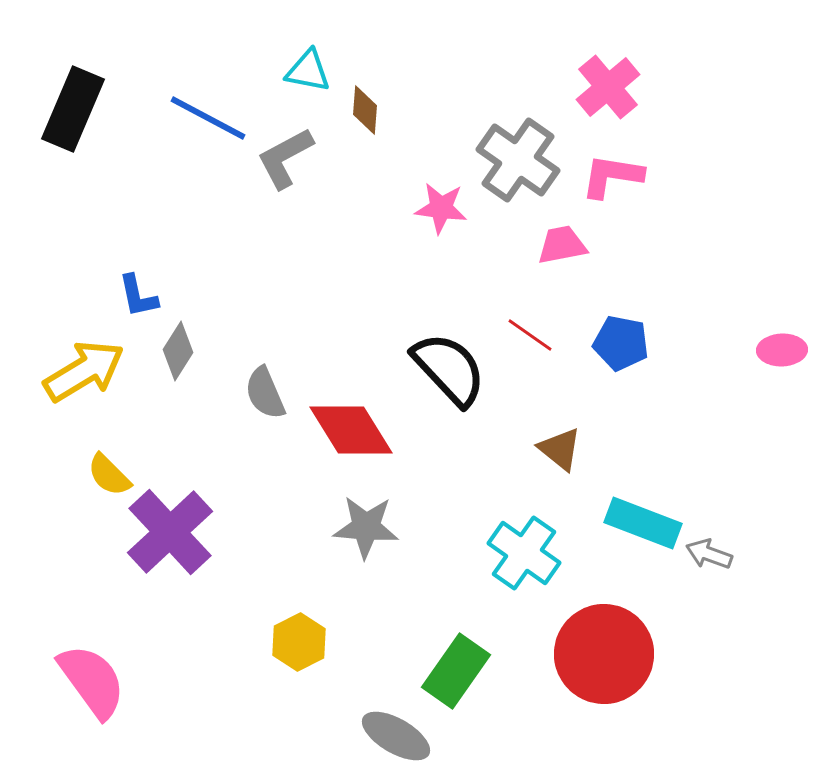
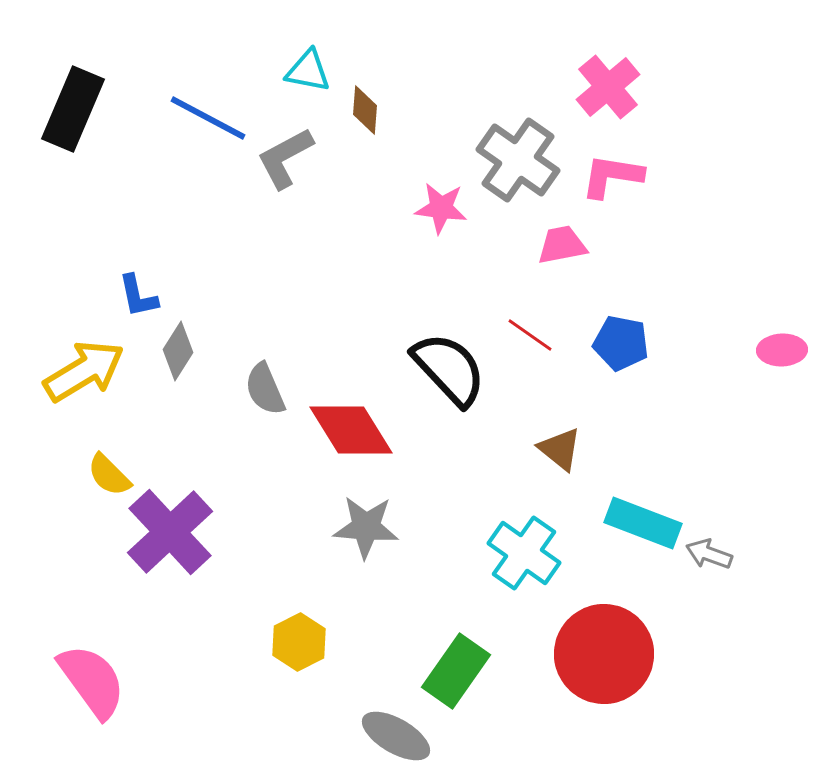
gray semicircle: moved 4 px up
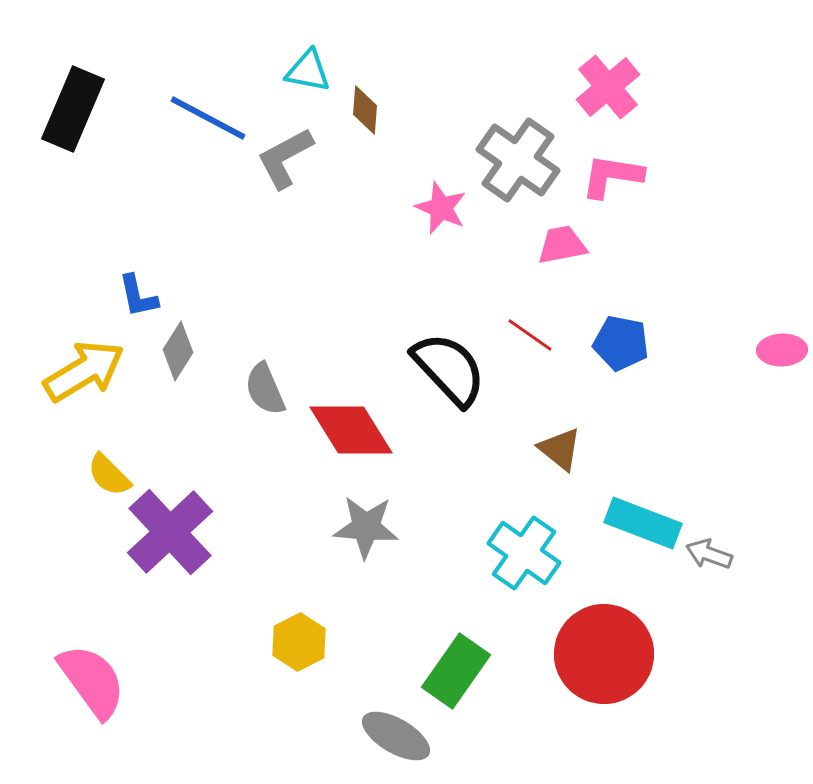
pink star: rotated 16 degrees clockwise
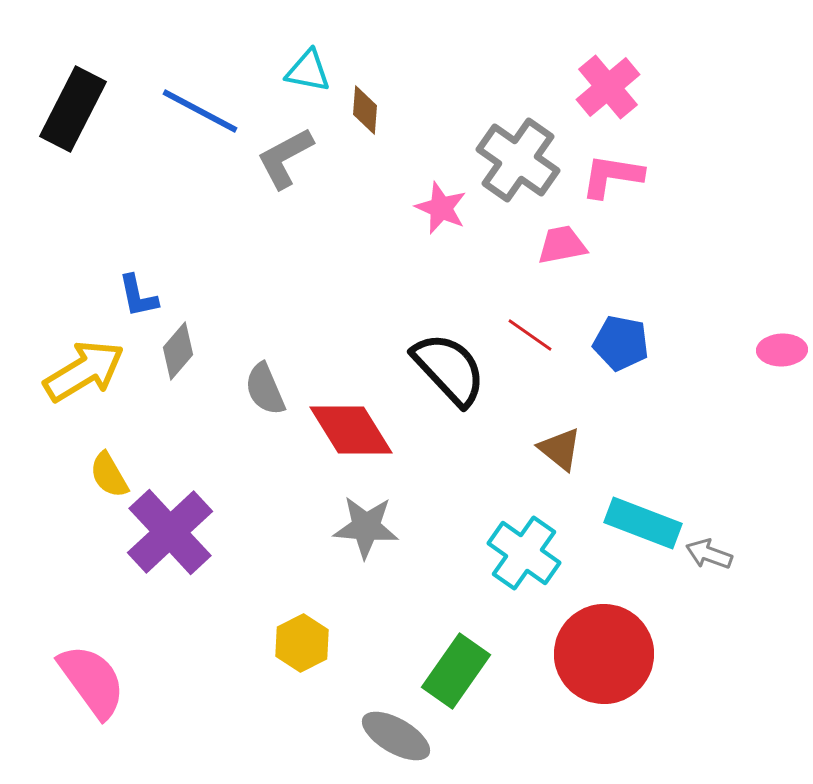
black rectangle: rotated 4 degrees clockwise
blue line: moved 8 px left, 7 px up
gray diamond: rotated 8 degrees clockwise
yellow semicircle: rotated 15 degrees clockwise
yellow hexagon: moved 3 px right, 1 px down
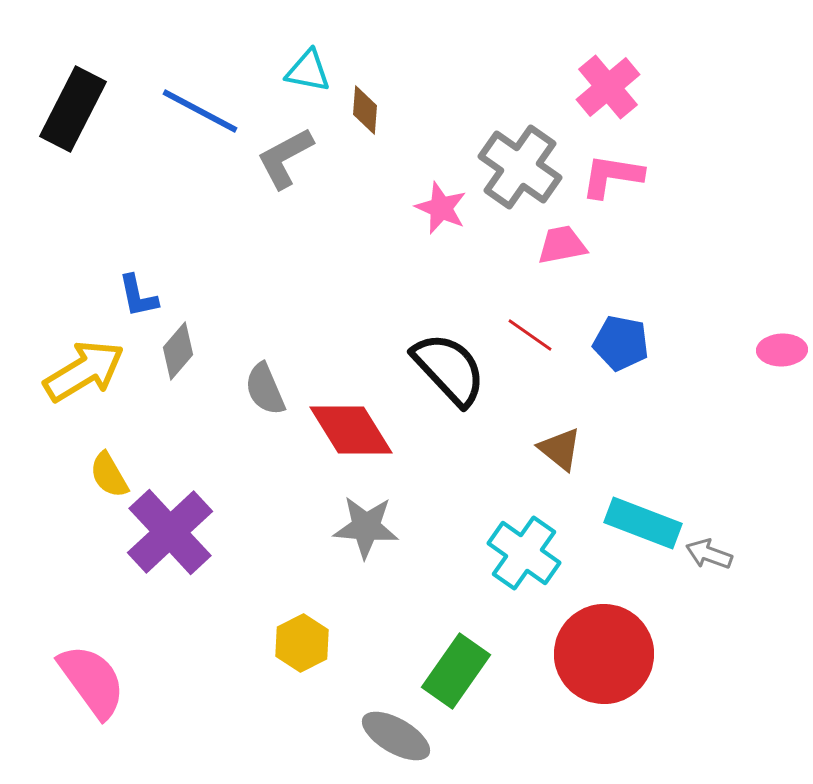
gray cross: moved 2 px right, 7 px down
